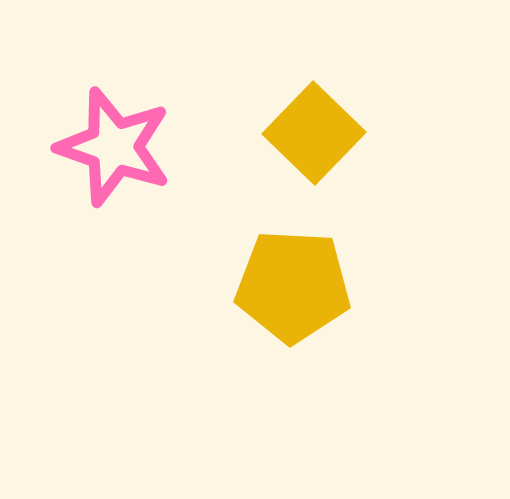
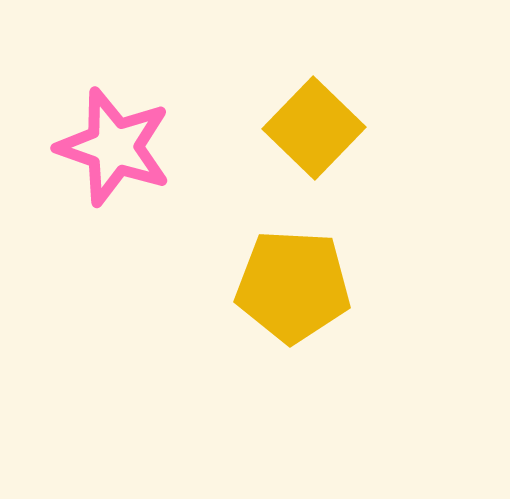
yellow square: moved 5 px up
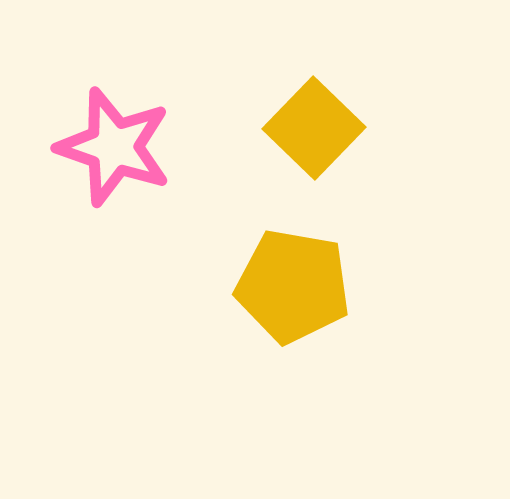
yellow pentagon: rotated 7 degrees clockwise
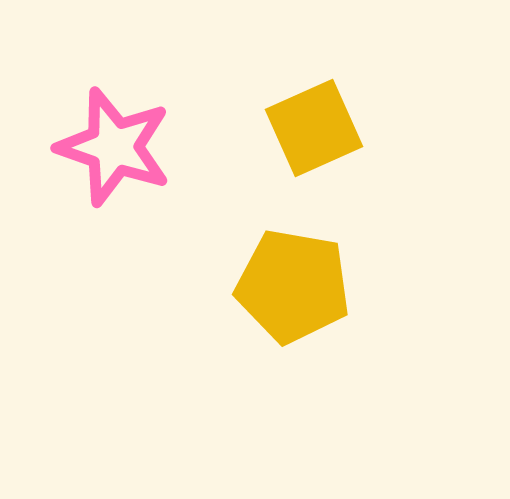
yellow square: rotated 22 degrees clockwise
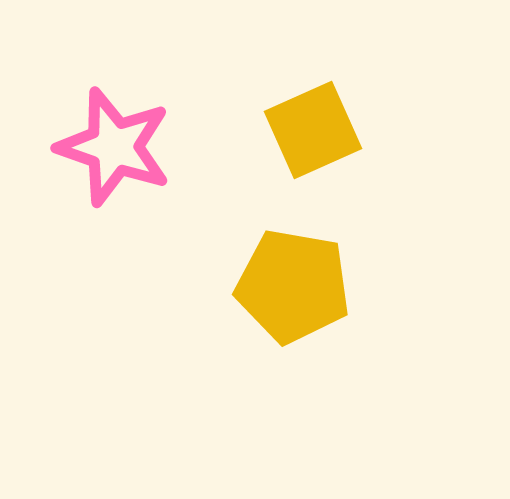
yellow square: moved 1 px left, 2 px down
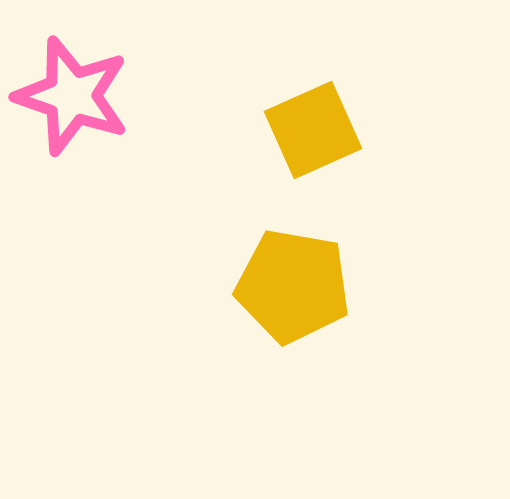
pink star: moved 42 px left, 51 px up
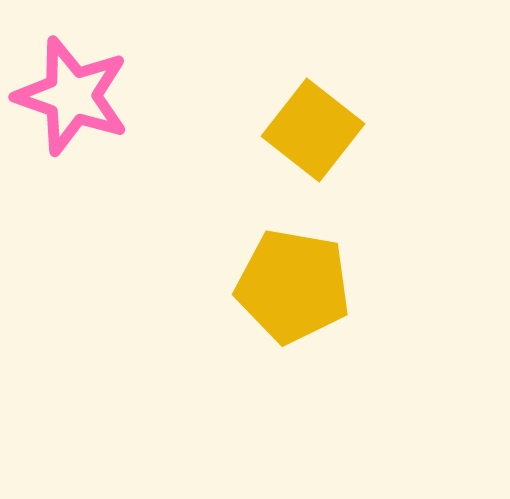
yellow square: rotated 28 degrees counterclockwise
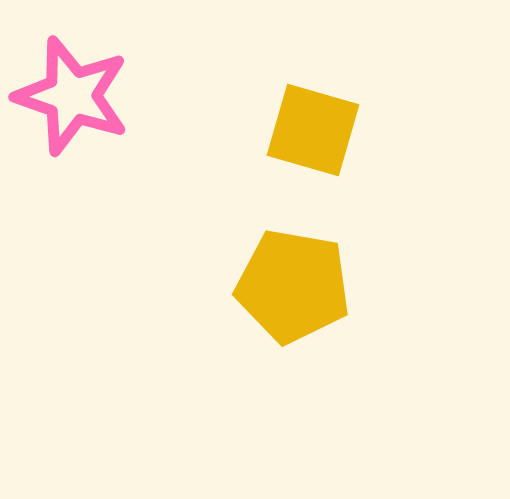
yellow square: rotated 22 degrees counterclockwise
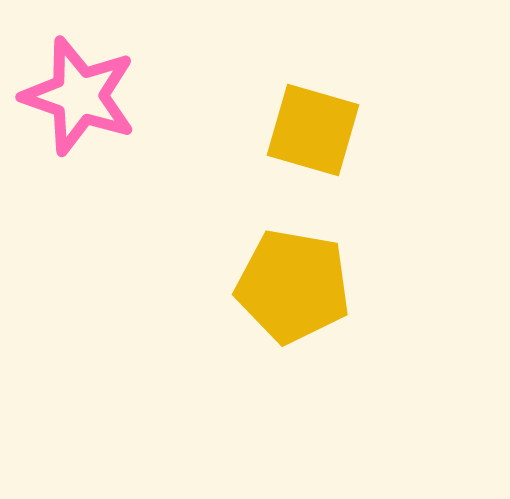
pink star: moved 7 px right
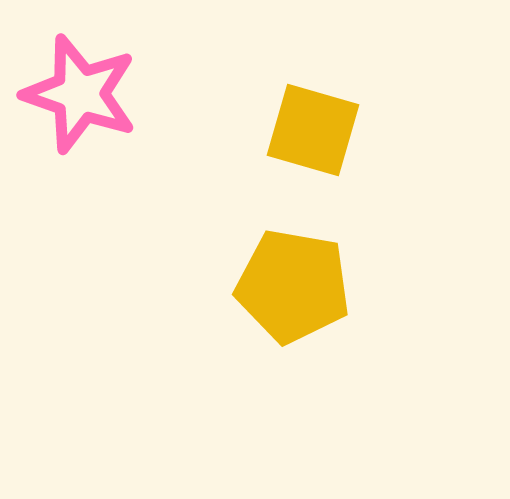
pink star: moved 1 px right, 2 px up
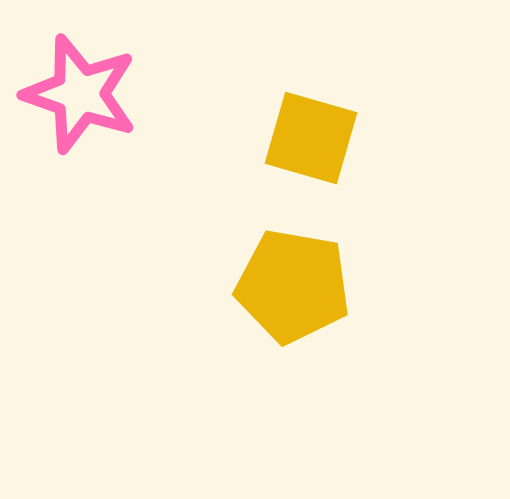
yellow square: moved 2 px left, 8 px down
